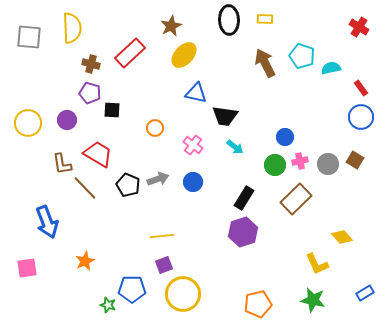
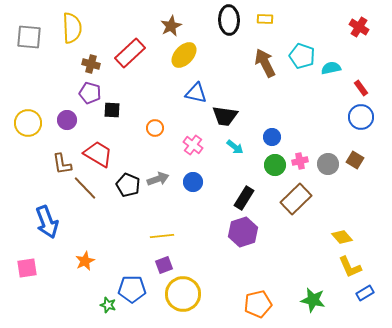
blue circle at (285, 137): moved 13 px left
yellow L-shape at (317, 264): moved 33 px right, 3 px down
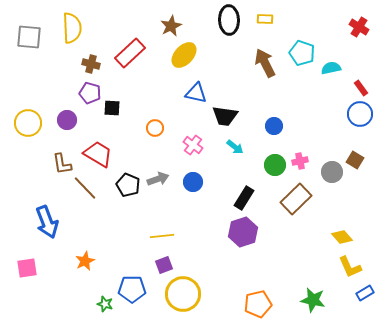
cyan pentagon at (302, 56): moved 3 px up
black square at (112, 110): moved 2 px up
blue circle at (361, 117): moved 1 px left, 3 px up
blue circle at (272, 137): moved 2 px right, 11 px up
gray circle at (328, 164): moved 4 px right, 8 px down
green star at (108, 305): moved 3 px left, 1 px up
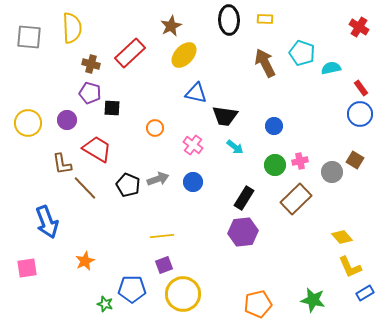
red trapezoid at (98, 154): moved 1 px left, 5 px up
purple hexagon at (243, 232): rotated 12 degrees clockwise
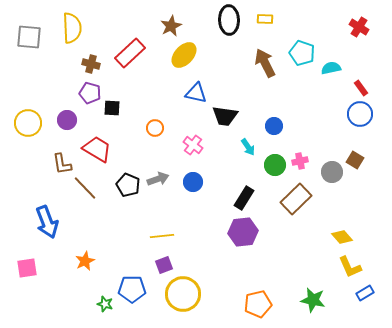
cyan arrow at (235, 147): moved 13 px right; rotated 18 degrees clockwise
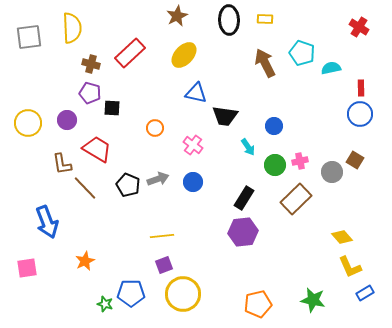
brown star at (171, 26): moved 6 px right, 10 px up
gray square at (29, 37): rotated 12 degrees counterclockwise
red rectangle at (361, 88): rotated 35 degrees clockwise
blue pentagon at (132, 289): moved 1 px left, 4 px down
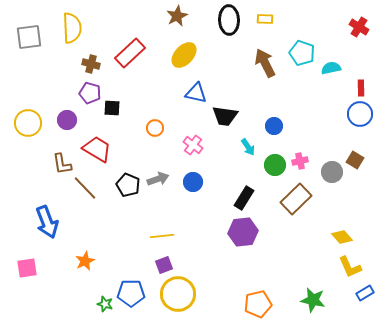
yellow circle at (183, 294): moved 5 px left
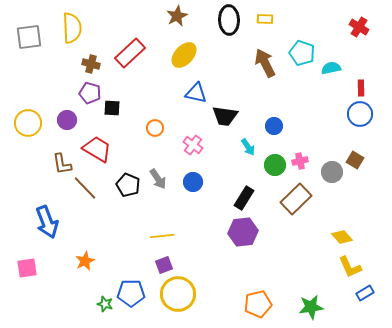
gray arrow at (158, 179): rotated 75 degrees clockwise
green star at (313, 300): moved 2 px left, 7 px down; rotated 20 degrees counterclockwise
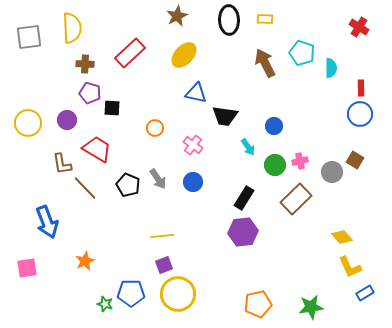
brown cross at (91, 64): moved 6 px left; rotated 12 degrees counterclockwise
cyan semicircle at (331, 68): rotated 102 degrees clockwise
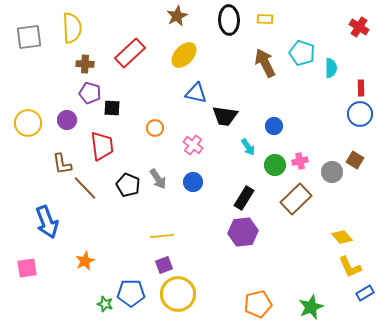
red trapezoid at (97, 149): moved 5 px right, 3 px up; rotated 52 degrees clockwise
green star at (311, 307): rotated 15 degrees counterclockwise
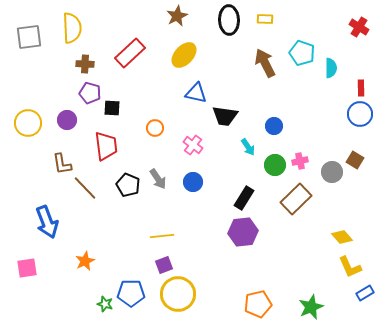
red trapezoid at (102, 146): moved 4 px right
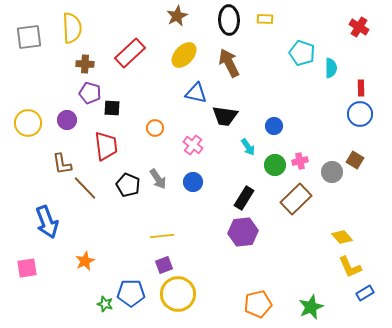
brown arrow at (265, 63): moved 36 px left
